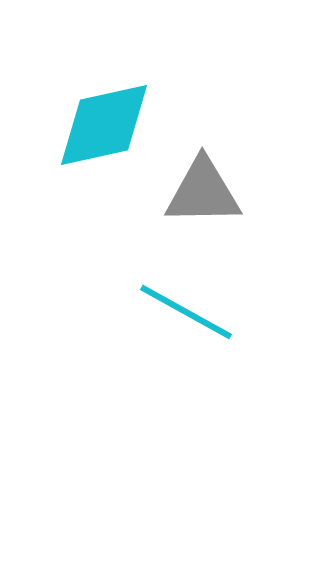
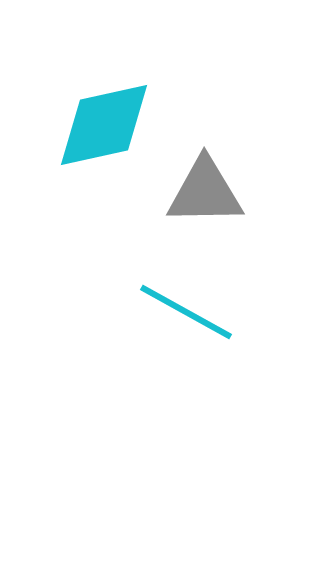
gray triangle: moved 2 px right
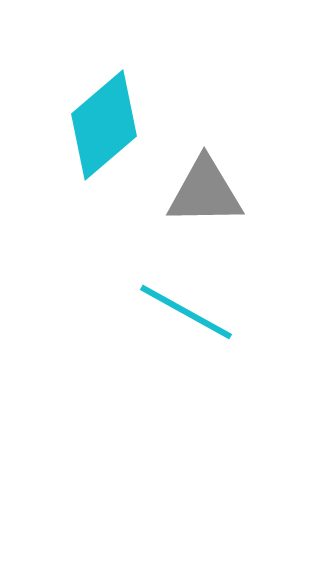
cyan diamond: rotated 28 degrees counterclockwise
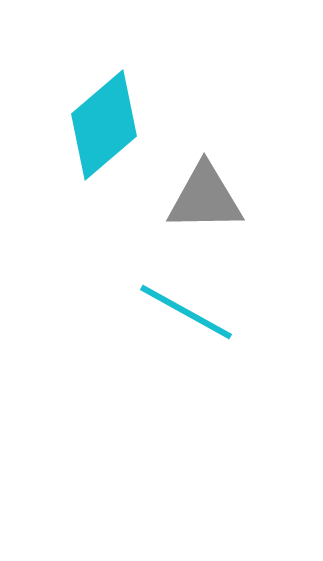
gray triangle: moved 6 px down
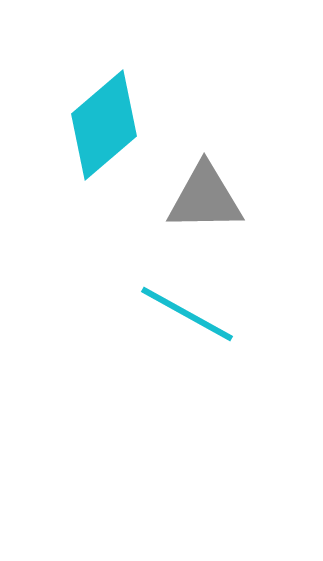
cyan line: moved 1 px right, 2 px down
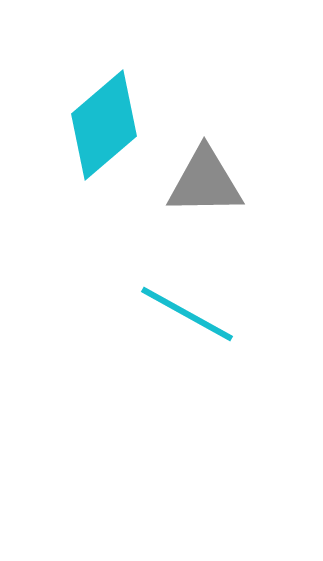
gray triangle: moved 16 px up
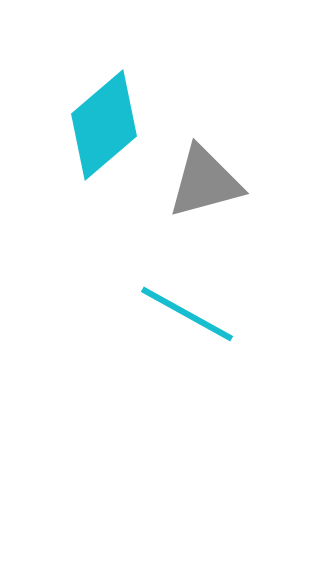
gray triangle: rotated 14 degrees counterclockwise
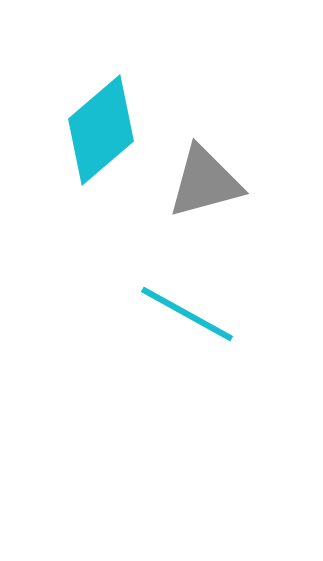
cyan diamond: moved 3 px left, 5 px down
